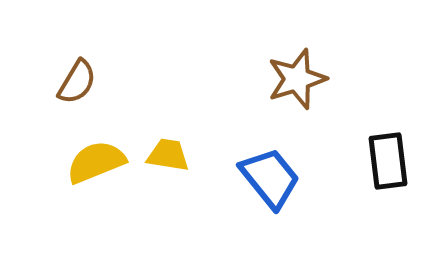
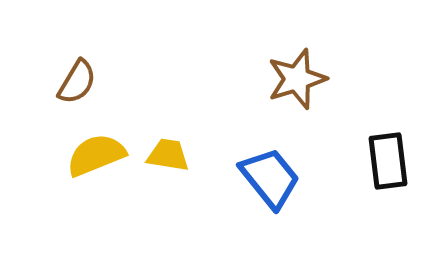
yellow semicircle: moved 7 px up
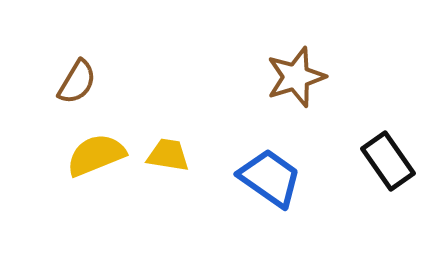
brown star: moved 1 px left, 2 px up
black rectangle: rotated 28 degrees counterclockwise
blue trapezoid: rotated 16 degrees counterclockwise
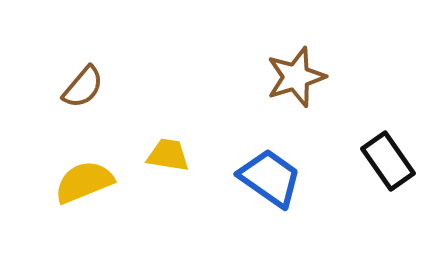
brown semicircle: moved 6 px right, 5 px down; rotated 9 degrees clockwise
yellow semicircle: moved 12 px left, 27 px down
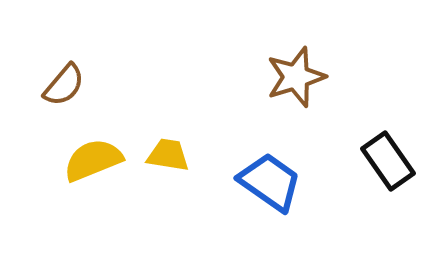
brown semicircle: moved 19 px left, 2 px up
blue trapezoid: moved 4 px down
yellow semicircle: moved 9 px right, 22 px up
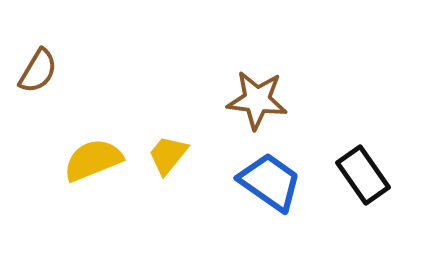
brown star: moved 39 px left, 23 px down; rotated 24 degrees clockwise
brown semicircle: moved 26 px left, 14 px up; rotated 9 degrees counterclockwise
yellow trapezoid: rotated 60 degrees counterclockwise
black rectangle: moved 25 px left, 14 px down
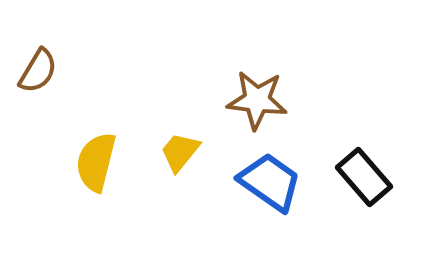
yellow trapezoid: moved 12 px right, 3 px up
yellow semicircle: moved 3 px right, 2 px down; rotated 54 degrees counterclockwise
black rectangle: moved 1 px right, 2 px down; rotated 6 degrees counterclockwise
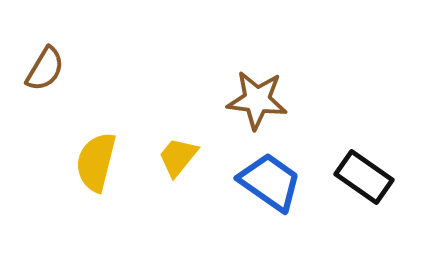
brown semicircle: moved 7 px right, 2 px up
yellow trapezoid: moved 2 px left, 5 px down
black rectangle: rotated 14 degrees counterclockwise
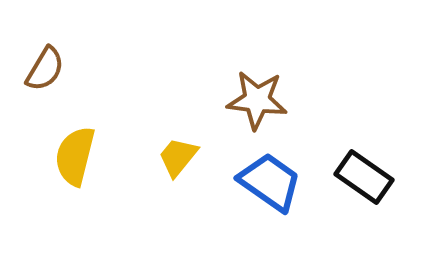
yellow semicircle: moved 21 px left, 6 px up
